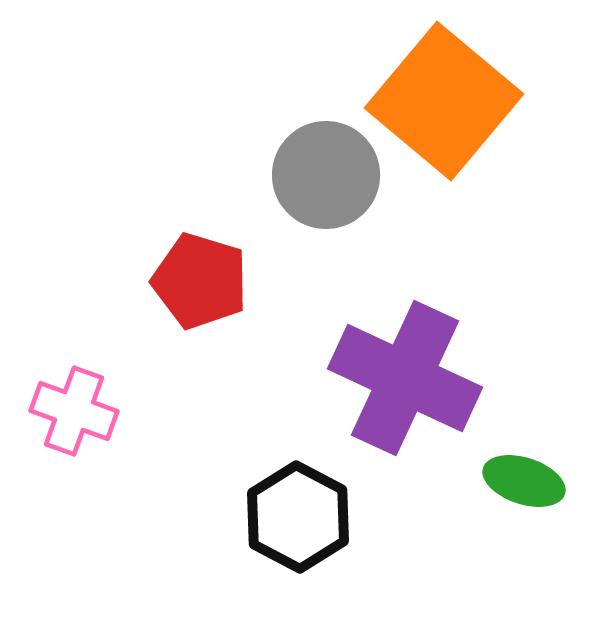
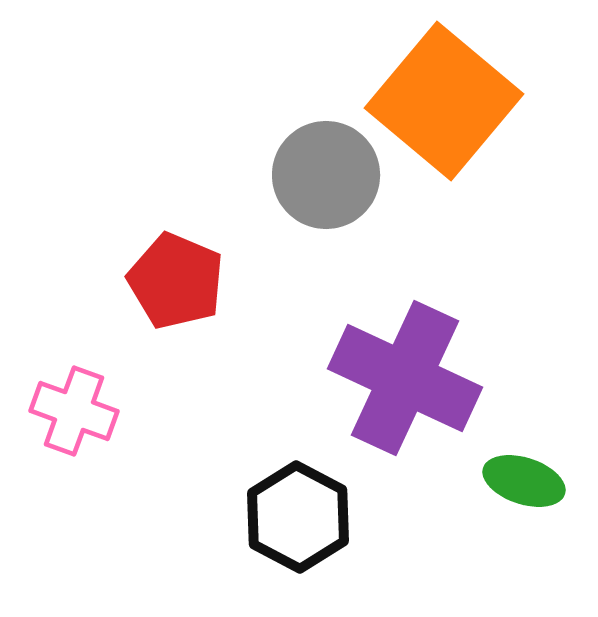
red pentagon: moved 24 px left; rotated 6 degrees clockwise
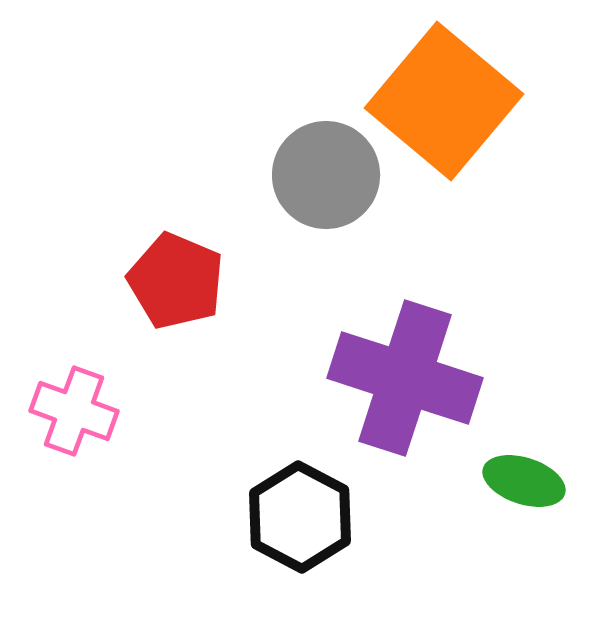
purple cross: rotated 7 degrees counterclockwise
black hexagon: moved 2 px right
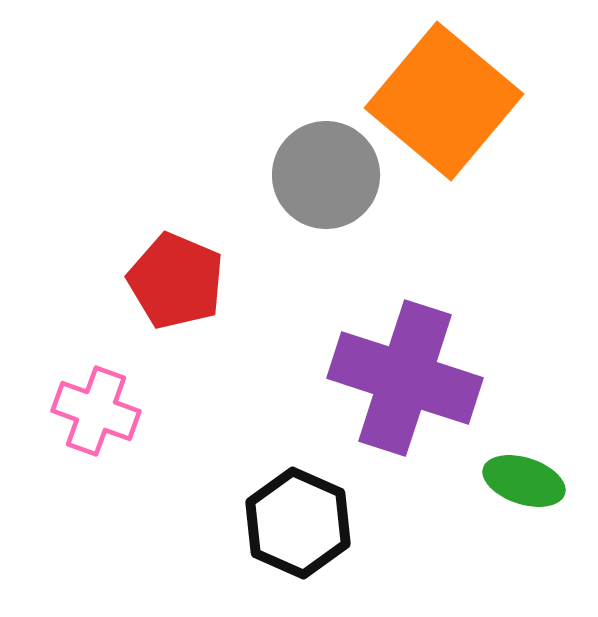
pink cross: moved 22 px right
black hexagon: moved 2 px left, 6 px down; rotated 4 degrees counterclockwise
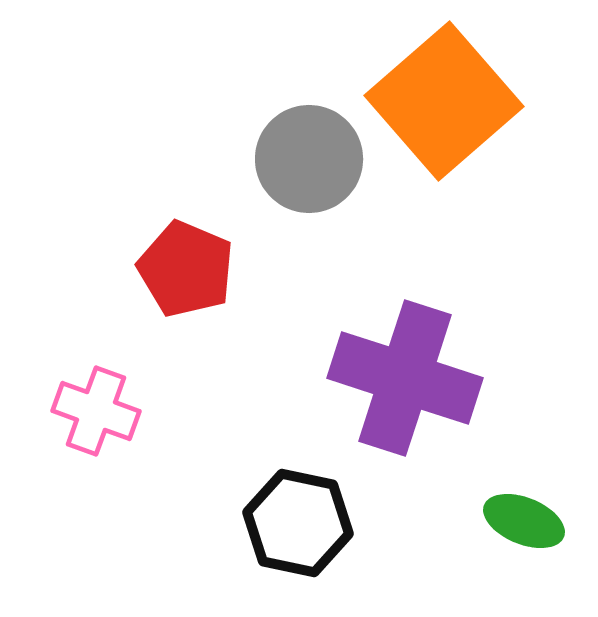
orange square: rotated 9 degrees clockwise
gray circle: moved 17 px left, 16 px up
red pentagon: moved 10 px right, 12 px up
green ellipse: moved 40 px down; rotated 4 degrees clockwise
black hexagon: rotated 12 degrees counterclockwise
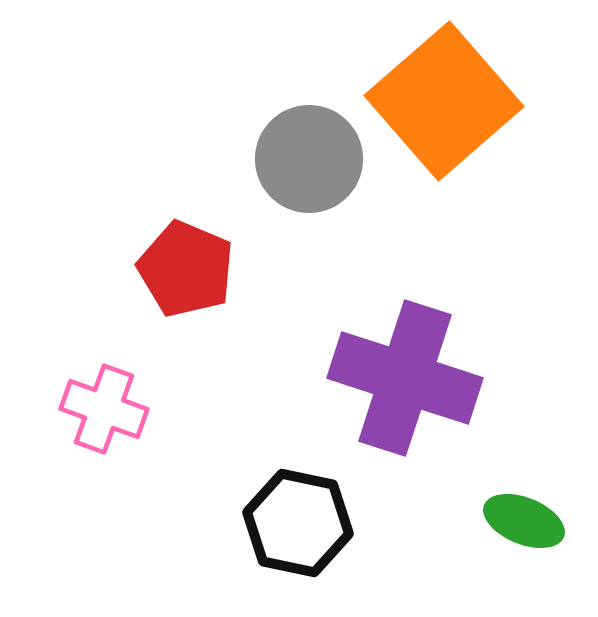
pink cross: moved 8 px right, 2 px up
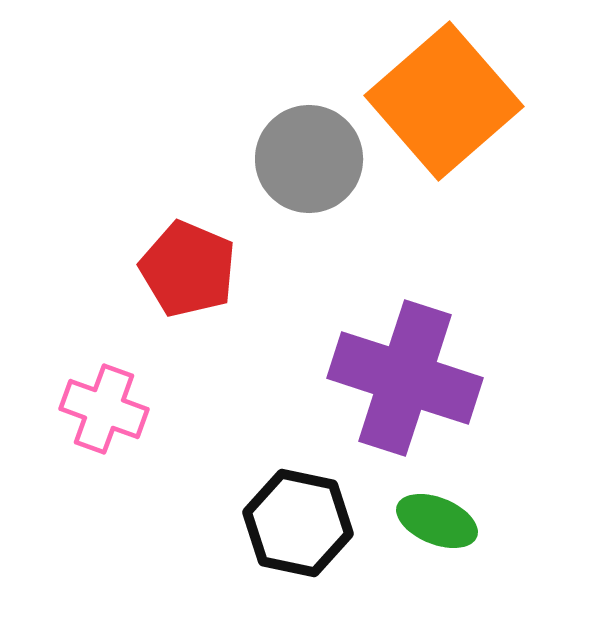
red pentagon: moved 2 px right
green ellipse: moved 87 px left
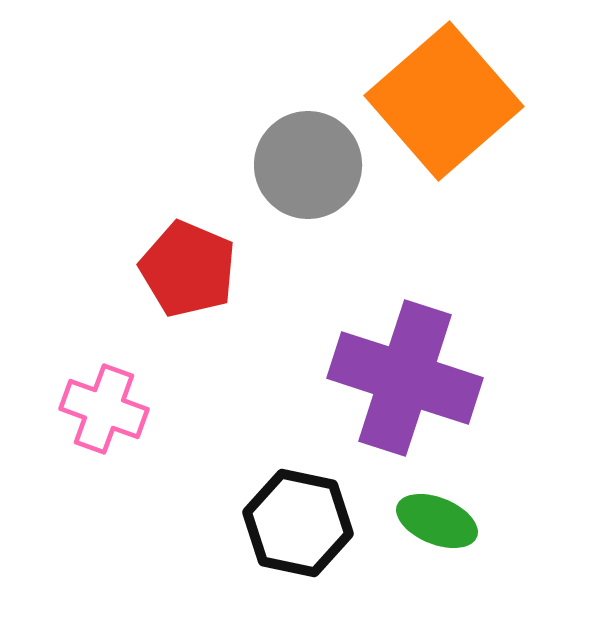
gray circle: moved 1 px left, 6 px down
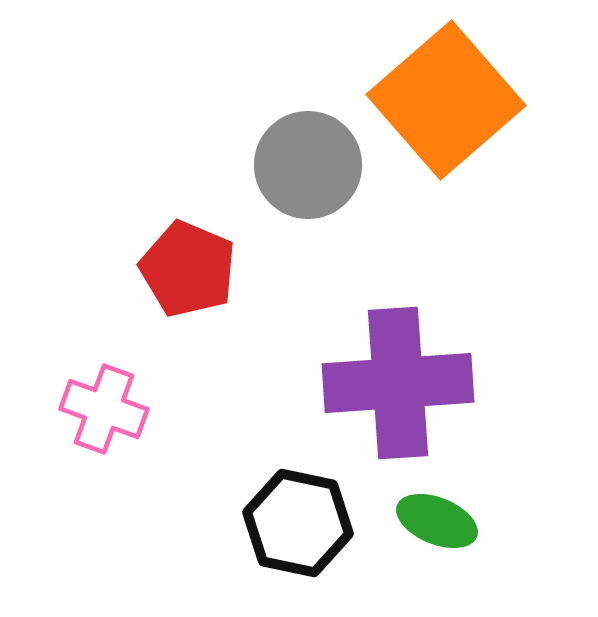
orange square: moved 2 px right, 1 px up
purple cross: moved 7 px left, 5 px down; rotated 22 degrees counterclockwise
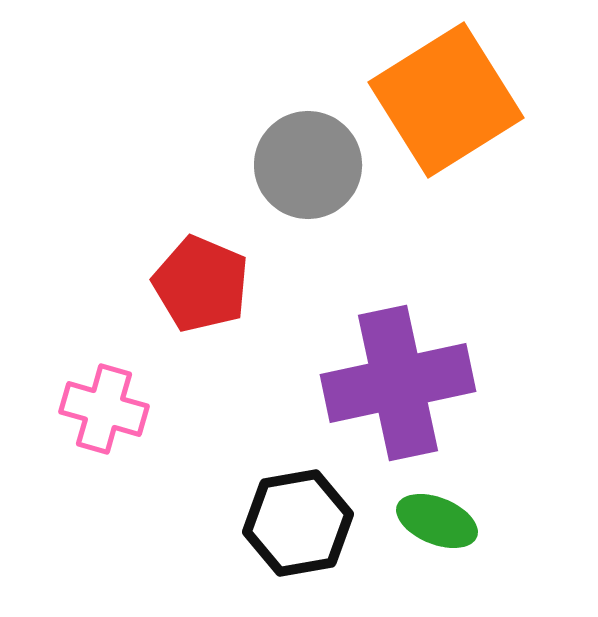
orange square: rotated 9 degrees clockwise
red pentagon: moved 13 px right, 15 px down
purple cross: rotated 8 degrees counterclockwise
pink cross: rotated 4 degrees counterclockwise
black hexagon: rotated 22 degrees counterclockwise
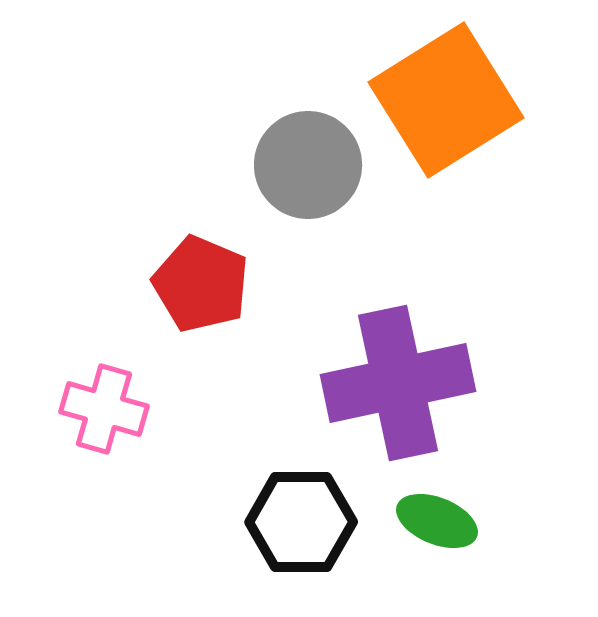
black hexagon: moved 3 px right, 1 px up; rotated 10 degrees clockwise
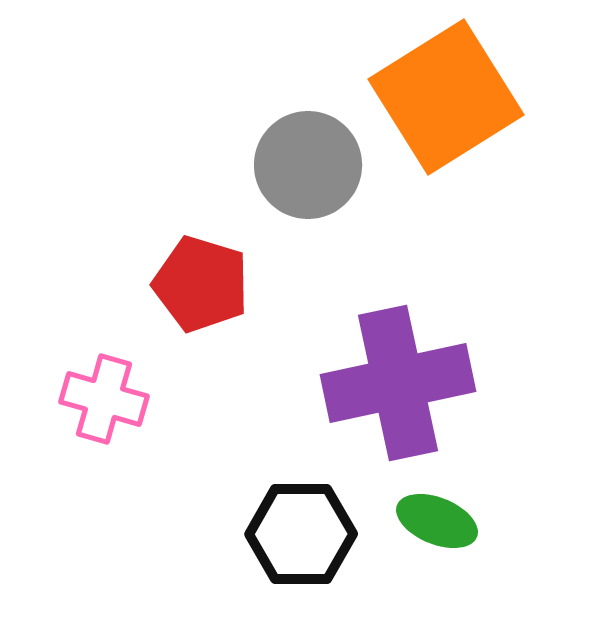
orange square: moved 3 px up
red pentagon: rotated 6 degrees counterclockwise
pink cross: moved 10 px up
black hexagon: moved 12 px down
